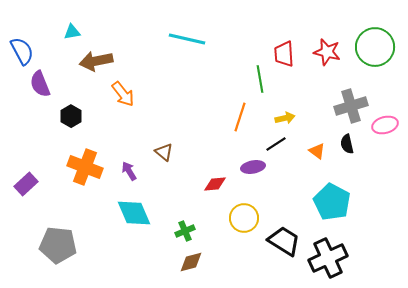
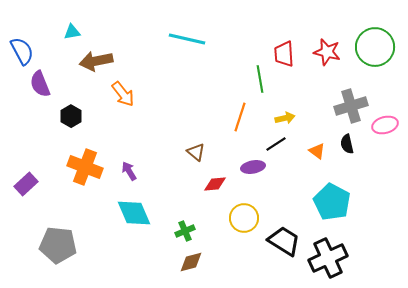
brown triangle: moved 32 px right
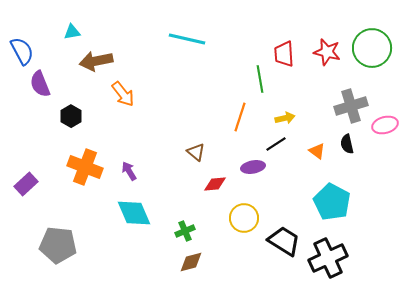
green circle: moved 3 px left, 1 px down
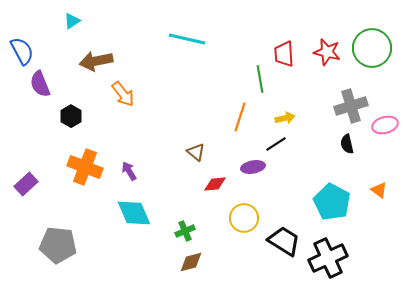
cyan triangle: moved 11 px up; rotated 24 degrees counterclockwise
orange triangle: moved 62 px right, 39 px down
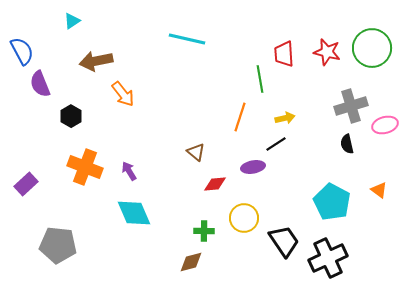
green cross: moved 19 px right; rotated 24 degrees clockwise
black trapezoid: rotated 24 degrees clockwise
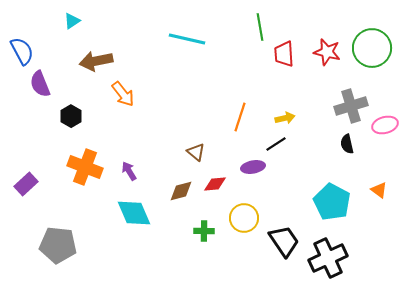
green line: moved 52 px up
brown diamond: moved 10 px left, 71 px up
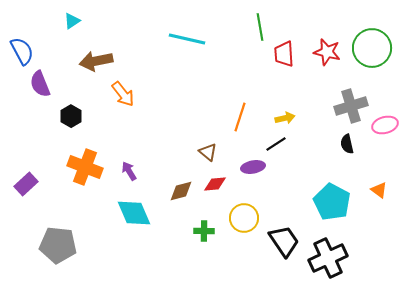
brown triangle: moved 12 px right
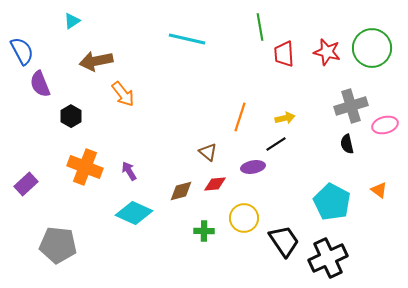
cyan diamond: rotated 42 degrees counterclockwise
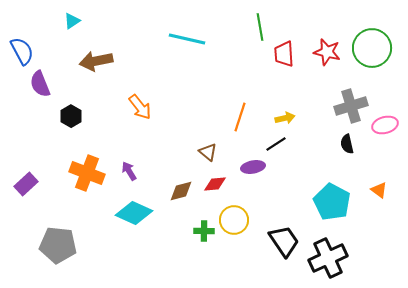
orange arrow: moved 17 px right, 13 px down
orange cross: moved 2 px right, 6 px down
yellow circle: moved 10 px left, 2 px down
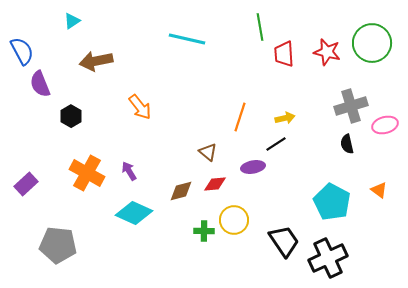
green circle: moved 5 px up
orange cross: rotated 8 degrees clockwise
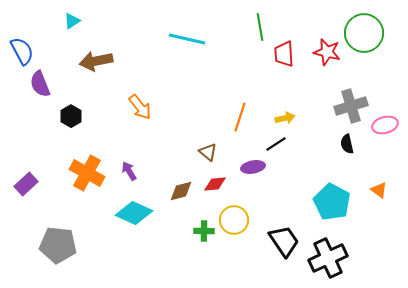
green circle: moved 8 px left, 10 px up
